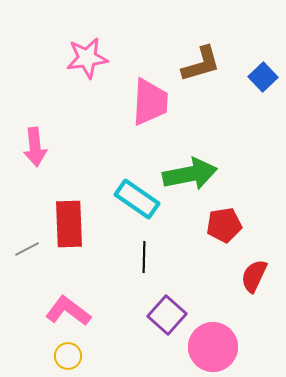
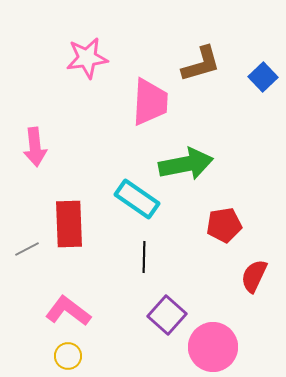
green arrow: moved 4 px left, 10 px up
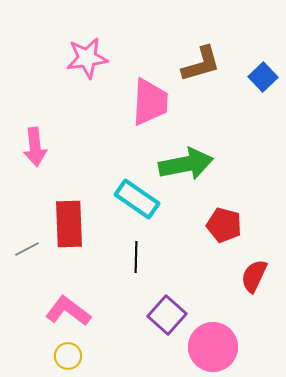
red pentagon: rotated 24 degrees clockwise
black line: moved 8 px left
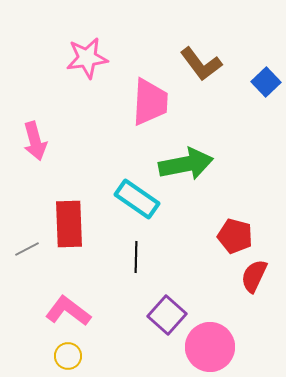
brown L-shape: rotated 69 degrees clockwise
blue square: moved 3 px right, 5 px down
pink arrow: moved 6 px up; rotated 9 degrees counterclockwise
red pentagon: moved 11 px right, 11 px down
pink circle: moved 3 px left
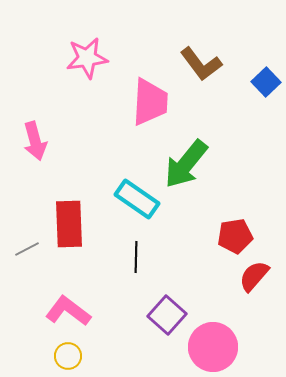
green arrow: rotated 140 degrees clockwise
red pentagon: rotated 24 degrees counterclockwise
red semicircle: rotated 16 degrees clockwise
pink circle: moved 3 px right
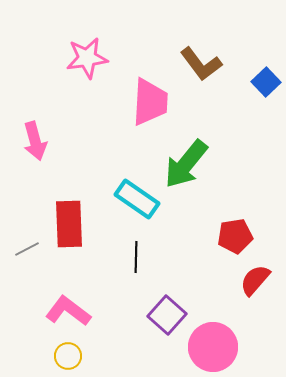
red semicircle: moved 1 px right, 4 px down
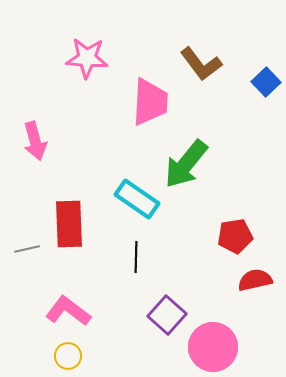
pink star: rotated 12 degrees clockwise
gray line: rotated 15 degrees clockwise
red semicircle: rotated 36 degrees clockwise
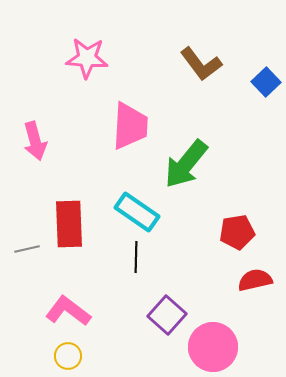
pink trapezoid: moved 20 px left, 24 px down
cyan rectangle: moved 13 px down
red pentagon: moved 2 px right, 4 px up
